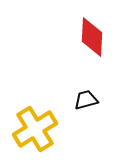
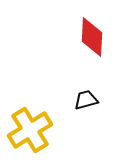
yellow cross: moved 5 px left, 1 px down
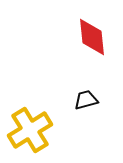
red diamond: rotated 9 degrees counterclockwise
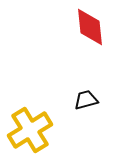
red diamond: moved 2 px left, 10 px up
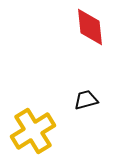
yellow cross: moved 3 px right, 1 px down
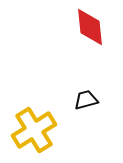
yellow cross: moved 1 px right, 1 px up
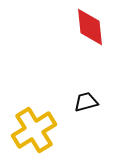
black trapezoid: moved 2 px down
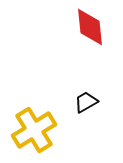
black trapezoid: rotated 15 degrees counterclockwise
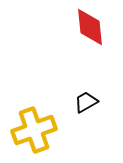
yellow cross: rotated 12 degrees clockwise
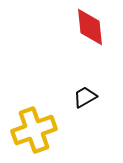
black trapezoid: moved 1 px left, 5 px up
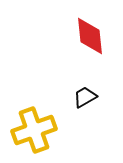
red diamond: moved 9 px down
